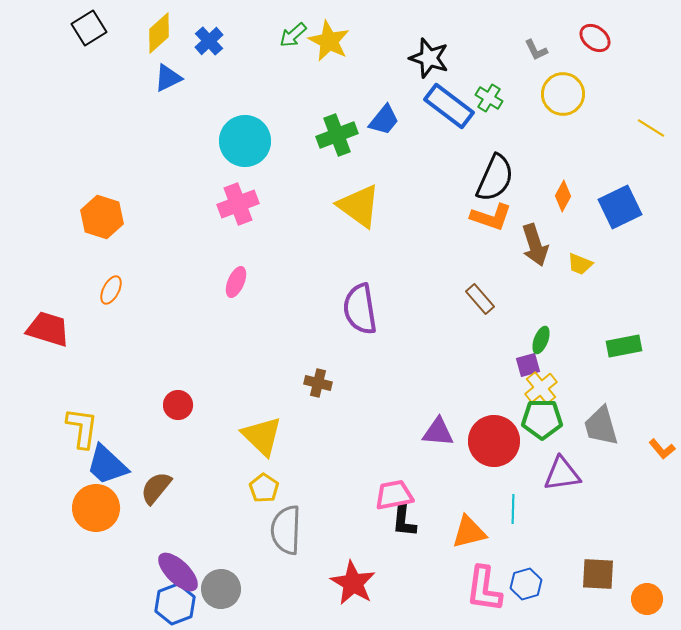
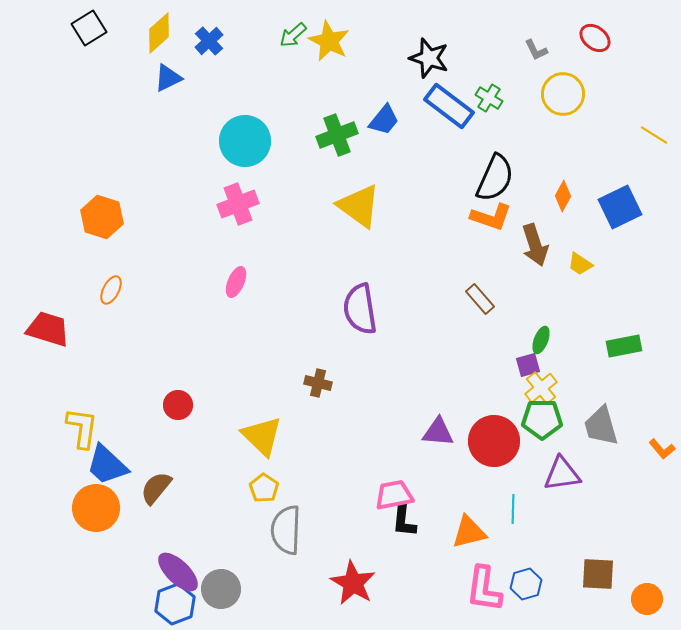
yellow line at (651, 128): moved 3 px right, 7 px down
yellow trapezoid at (580, 264): rotated 12 degrees clockwise
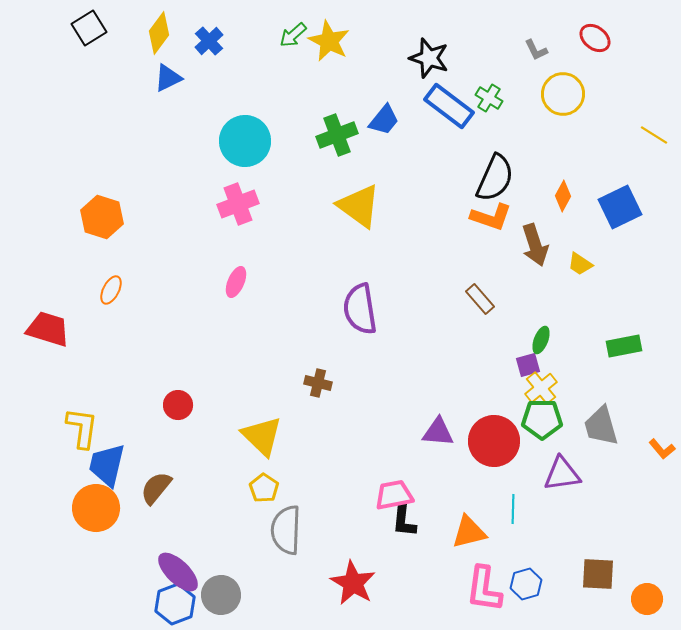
yellow diamond at (159, 33): rotated 12 degrees counterclockwise
blue trapezoid at (107, 465): rotated 60 degrees clockwise
gray circle at (221, 589): moved 6 px down
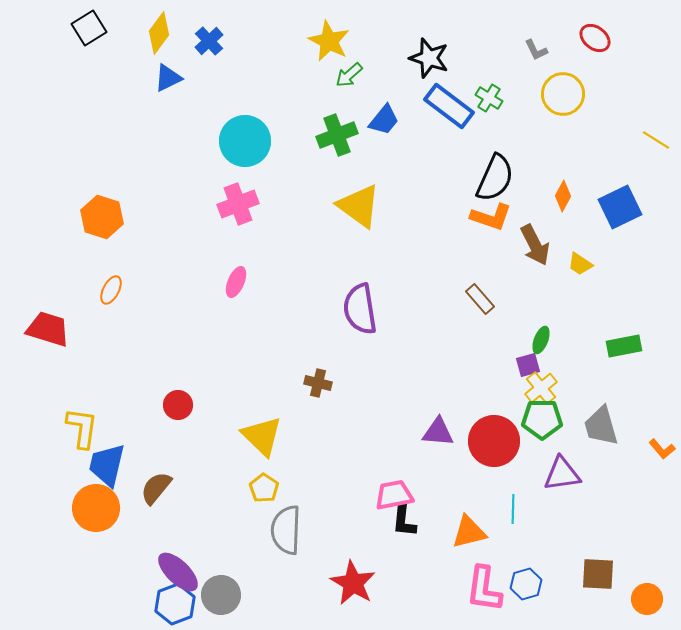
green arrow at (293, 35): moved 56 px right, 40 px down
yellow line at (654, 135): moved 2 px right, 5 px down
brown arrow at (535, 245): rotated 9 degrees counterclockwise
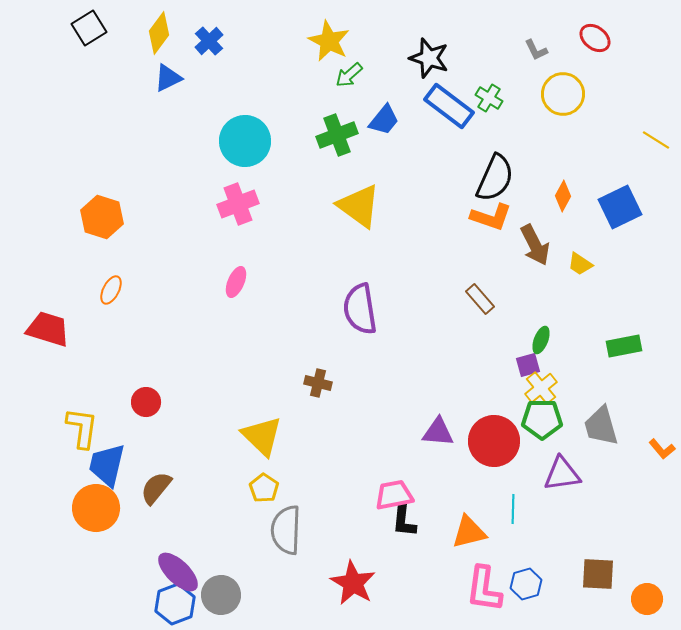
red circle at (178, 405): moved 32 px left, 3 px up
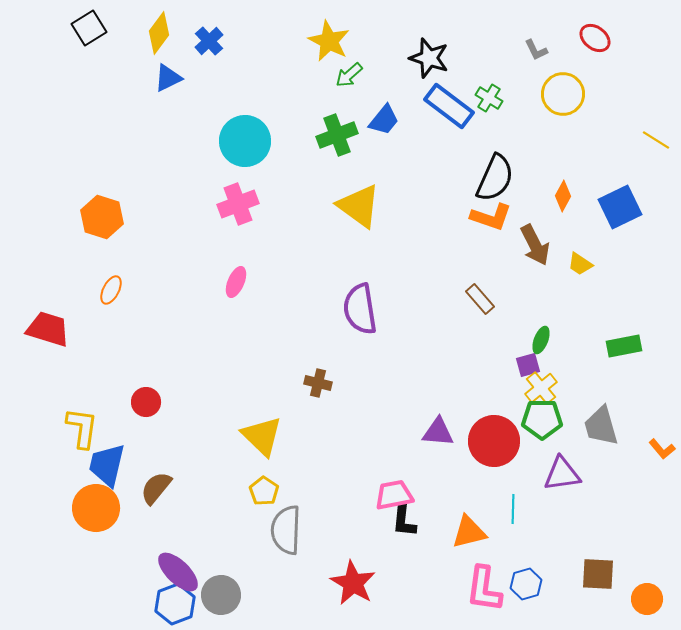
yellow pentagon at (264, 488): moved 3 px down
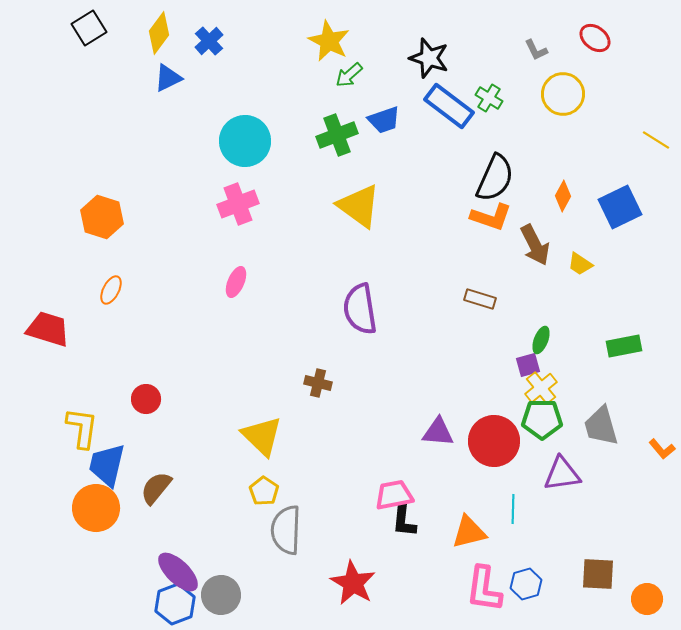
blue trapezoid at (384, 120): rotated 32 degrees clockwise
brown rectangle at (480, 299): rotated 32 degrees counterclockwise
red circle at (146, 402): moved 3 px up
